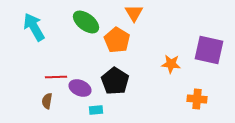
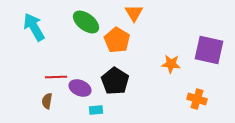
orange cross: rotated 12 degrees clockwise
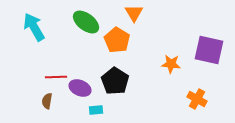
orange cross: rotated 12 degrees clockwise
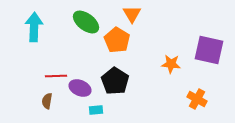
orange triangle: moved 2 px left, 1 px down
cyan arrow: rotated 32 degrees clockwise
red line: moved 1 px up
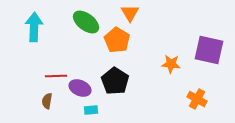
orange triangle: moved 2 px left, 1 px up
cyan rectangle: moved 5 px left
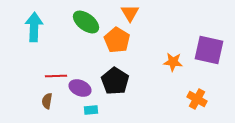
orange star: moved 2 px right, 2 px up
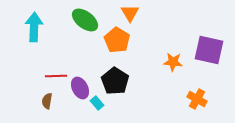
green ellipse: moved 1 px left, 2 px up
purple ellipse: rotated 40 degrees clockwise
cyan rectangle: moved 6 px right, 7 px up; rotated 56 degrees clockwise
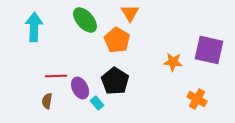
green ellipse: rotated 12 degrees clockwise
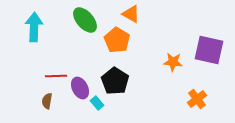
orange triangle: moved 1 px right, 1 px down; rotated 30 degrees counterclockwise
orange cross: rotated 24 degrees clockwise
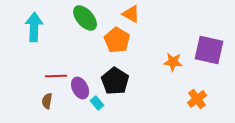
green ellipse: moved 2 px up
